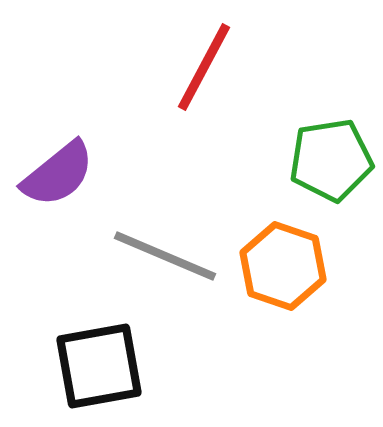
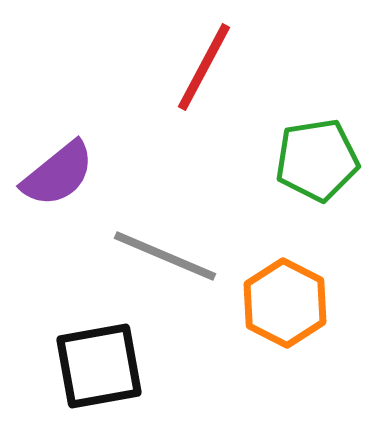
green pentagon: moved 14 px left
orange hexagon: moved 2 px right, 37 px down; rotated 8 degrees clockwise
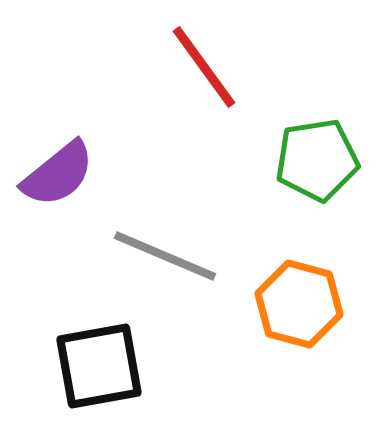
red line: rotated 64 degrees counterclockwise
orange hexagon: moved 14 px right, 1 px down; rotated 12 degrees counterclockwise
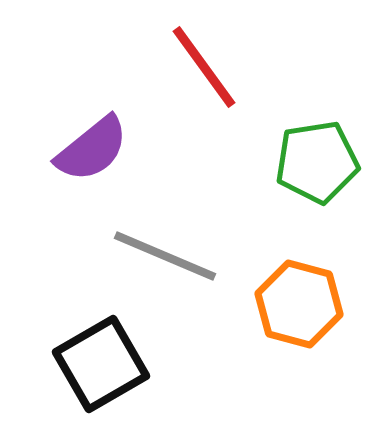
green pentagon: moved 2 px down
purple semicircle: moved 34 px right, 25 px up
black square: moved 2 px right, 2 px up; rotated 20 degrees counterclockwise
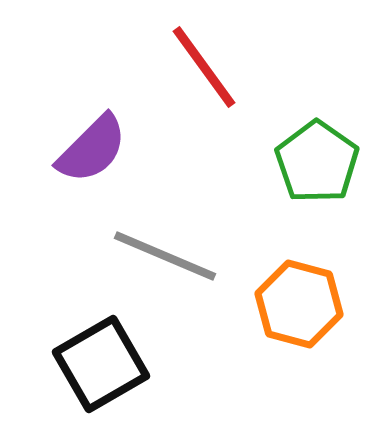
purple semicircle: rotated 6 degrees counterclockwise
green pentagon: rotated 28 degrees counterclockwise
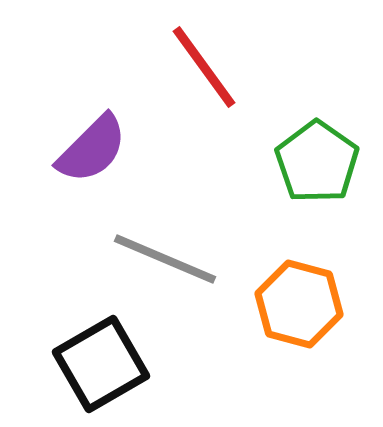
gray line: moved 3 px down
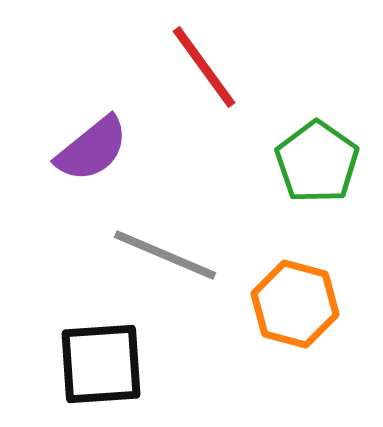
purple semicircle: rotated 6 degrees clockwise
gray line: moved 4 px up
orange hexagon: moved 4 px left
black square: rotated 26 degrees clockwise
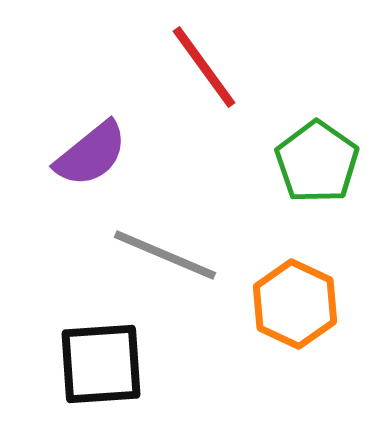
purple semicircle: moved 1 px left, 5 px down
orange hexagon: rotated 10 degrees clockwise
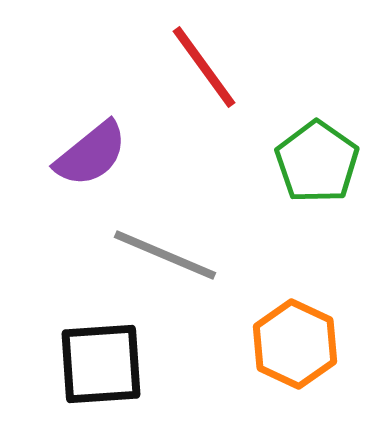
orange hexagon: moved 40 px down
